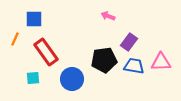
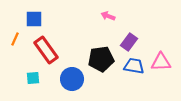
red rectangle: moved 2 px up
black pentagon: moved 3 px left, 1 px up
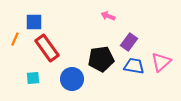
blue square: moved 3 px down
red rectangle: moved 1 px right, 2 px up
pink triangle: rotated 40 degrees counterclockwise
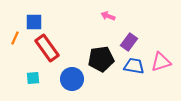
orange line: moved 1 px up
pink triangle: rotated 25 degrees clockwise
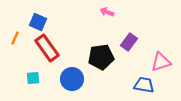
pink arrow: moved 1 px left, 4 px up
blue square: moved 4 px right; rotated 24 degrees clockwise
black pentagon: moved 2 px up
blue trapezoid: moved 10 px right, 19 px down
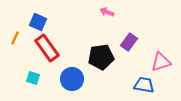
cyan square: rotated 24 degrees clockwise
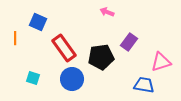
orange line: rotated 24 degrees counterclockwise
red rectangle: moved 17 px right
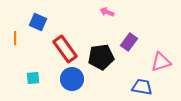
red rectangle: moved 1 px right, 1 px down
cyan square: rotated 24 degrees counterclockwise
blue trapezoid: moved 2 px left, 2 px down
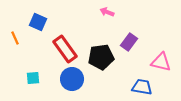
orange line: rotated 24 degrees counterclockwise
pink triangle: rotated 30 degrees clockwise
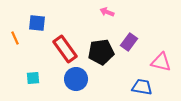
blue square: moved 1 px left, 1 px down; rotated 18 degrees counterclockwise
black pentagon: moved 5 px up
blue circle: moved 4 px right
